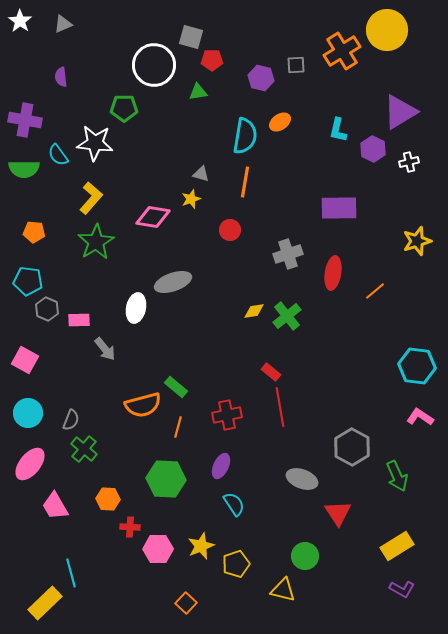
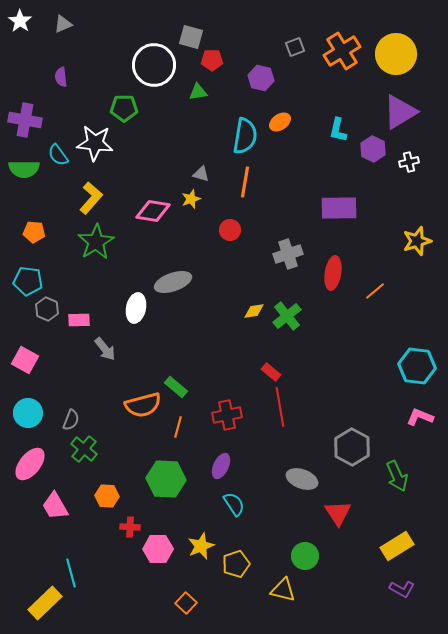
yellow circle at (387, 30): moved 9 px right, 24 px down
gray square at (296, 65): moved 1 px left, 18 px up; rotated 18 degrees counterclockwise
pink diamond at (153, 217): moved 6 px up
pink L-shape at (420, 417): rotated 12 degrees counterclockwise
orange hexagon at (108, 499): moved 1 px left, 3 px up
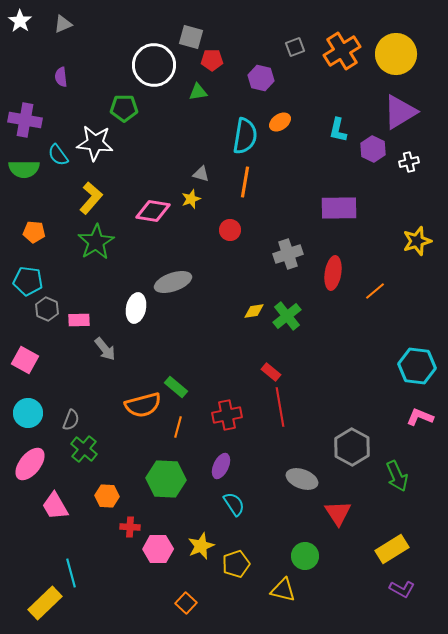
yellow rectangle at (397, 546): moved 5 px left, 3 px down
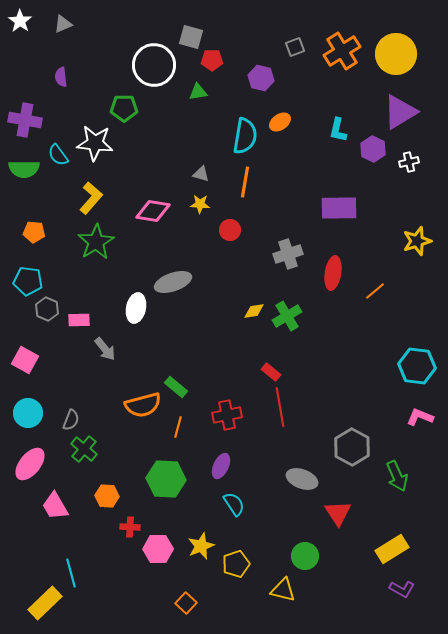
yellow star at (191, 199): moved 9 px right, 5 px down; rotated 24 degrees clockwise
green cross at (287, 316): rotated 8 degrees clockwise
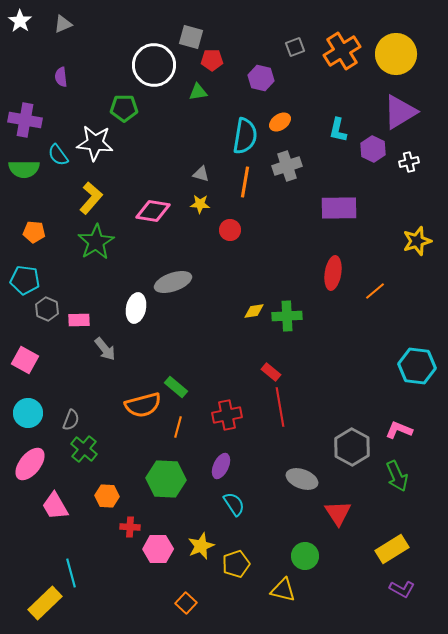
gray cross at (288, 254): moved 1 px left, 88 px up
cyan pentagon at (28, 281): moved 3 px left, 1 px up
green cross at (287, 316): rotated 28 degrees clockwise
pink L-shape at (420, 417): moved 21 px left, 13 px down
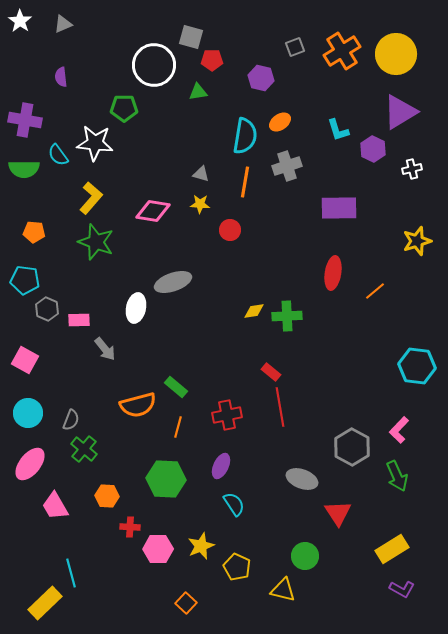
cyan L-shape at (338, 130): rotated 30 degrees counterclockwise
white cross at (409, 162): moved 3 px right, 7 px down
green star at (96, 242): rotated 21 degrees counterclockwise
orange semicircle at (143, 405): moved 5 px left
pink L-shape at (399, 430): rotated 68 degrees counterclockwise
yellow pentagon at (236, 564): moved 1 px right, 3 px down; rotated 28 degrees counterclockwise
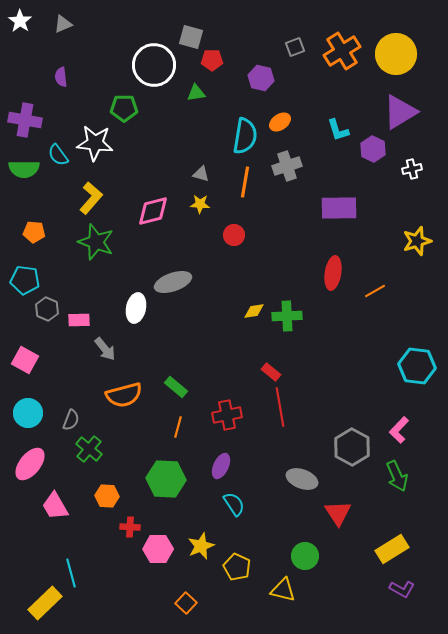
green triangle at (198, 92): moved 2 px left, 1 px down
pink diamond at (153, 211): rotated 24 degrees counterclockwise
red circle at (230, 230): moved 4 px right, 5 px down
orange line at (375, 291): rotated 10 degrees clockwise
orange semicircle at (138, 405): moved 14 px left, 10 px up
green cross at (84, 449): moved 5 px right
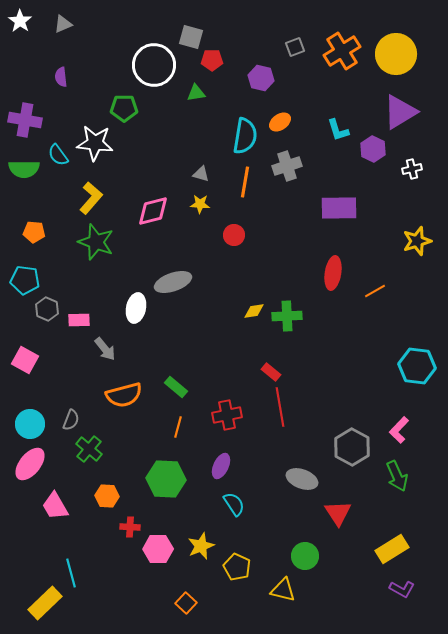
cyan circle at (28, 413): moved 2 px right, 11 px down
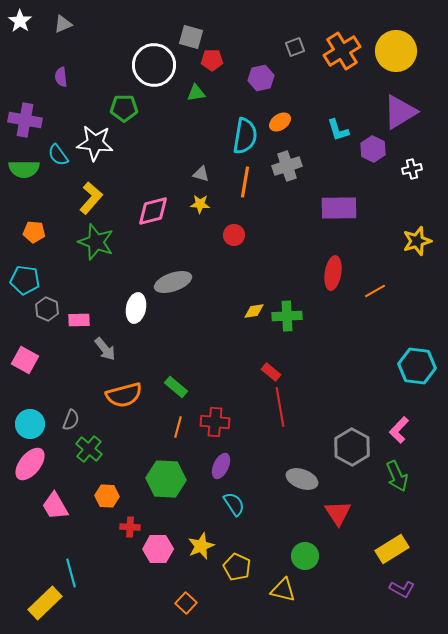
yellow circle at (396, 54): moved 3 px up
purple hexagon at (261, 78): rotated 25 degrees counterclockwise
red cross at (227, 415): moved 12 px left, 7 px down; rotated 16 degrees clockwise
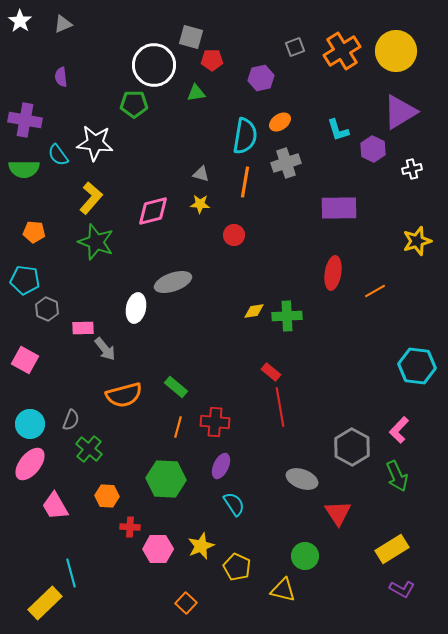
green pentagon at (124, 108): moved 10 px right, 4 px up
gray cross at (287, 166): moved 1 px left, 3 px up
pink rectangle at (79, 320): moved 4 px right, 8 px down
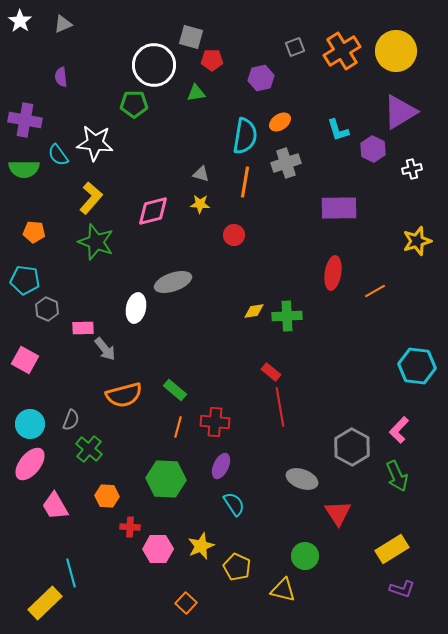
green rectangle at (176, 387): moved 1 px left, 3 px down
purple L-shape at (402, 589): rotated 10 degrees counterclockwise
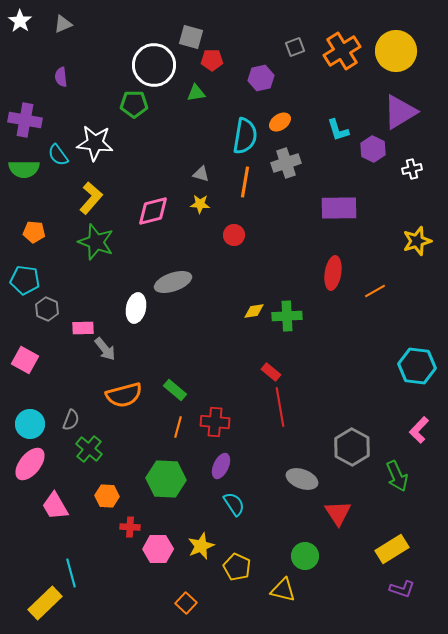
pink L-shape at (399, 430): moved 20 px right
